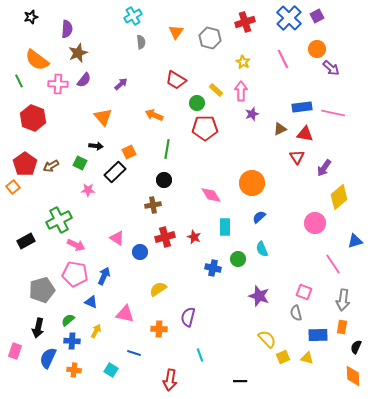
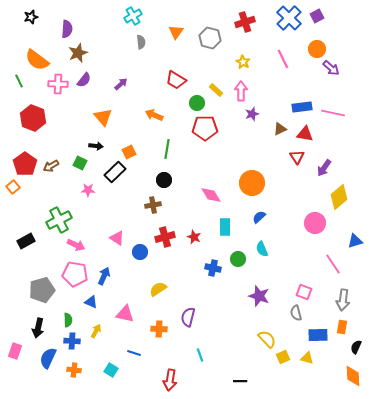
green semicircle at (68, 320): rotated 128 degrees clockwise
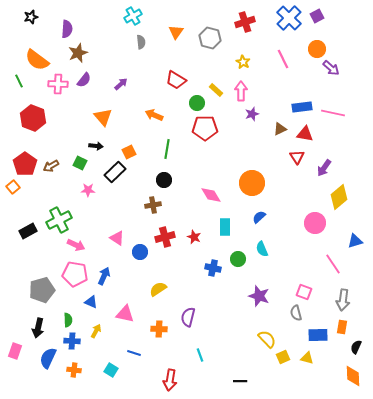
black rectangle at (26, 241): moved 2 px right, 10 px up
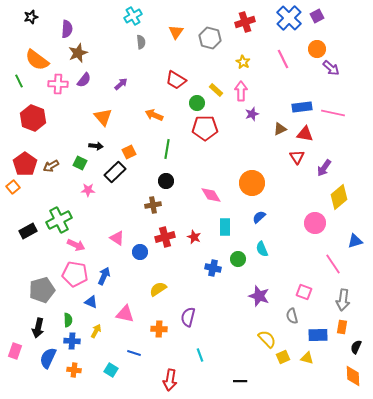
black circle at (164, 180): moved 2 px right, 1 px down
gray semicircle at (296, 313): moved 4 px left, 3 px down
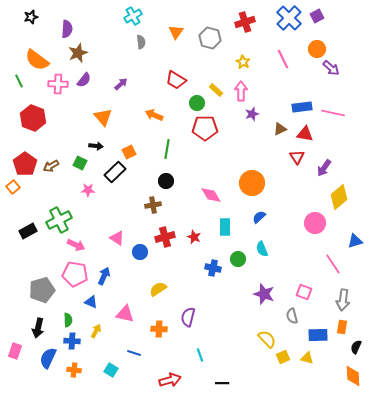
purple star at (259, 296): moved 5 px right, 2 px up
red arrow at (170, 380): rotated 115 degrees counterclockwise
black line at (240, 381): moved 18 px left, 2 px down
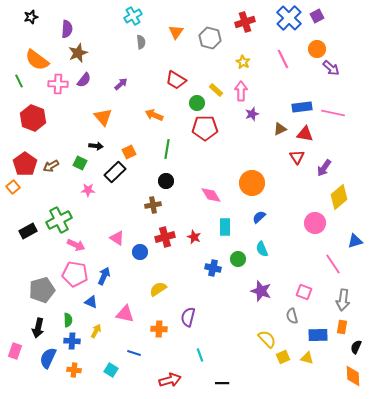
purple star at (264, 294): moved 3 px left, 3 px up
